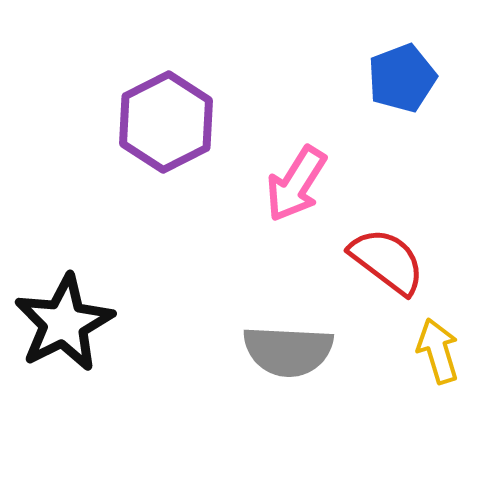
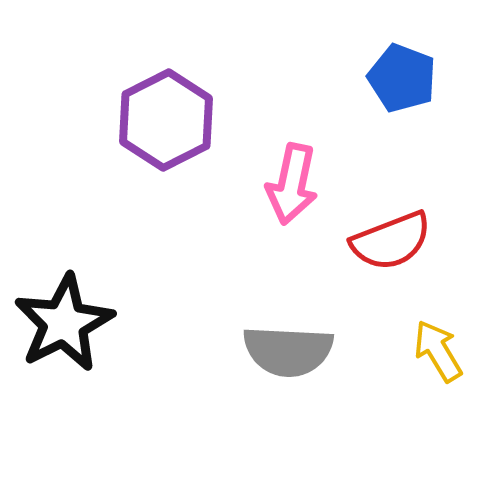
blue pentagon: rotated 30 degrees counterclockwise
purple hexagon: moved 2 px up
pink arrow: moved 4 px left; rotated 20 degrees counterclockwise
red semicircle: moved 4 px right, 20 px up; rotated 122 degrees clockwise
yellow arrow: rotated 14 degrees counterclockwise
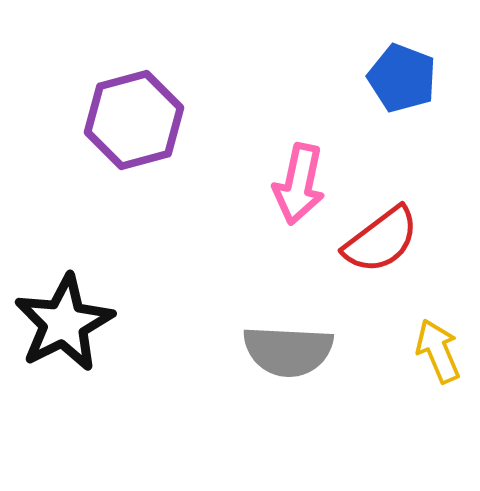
purple hexagon: moved 32 px left; rotated 12 degrees clockwise
pink arrow: moved 7 px right
red semicircle: moved 10 px left, 1 px up; rotated 16 degrees counterclockwise
yellow arrow: rotated 8 degrees clockwise
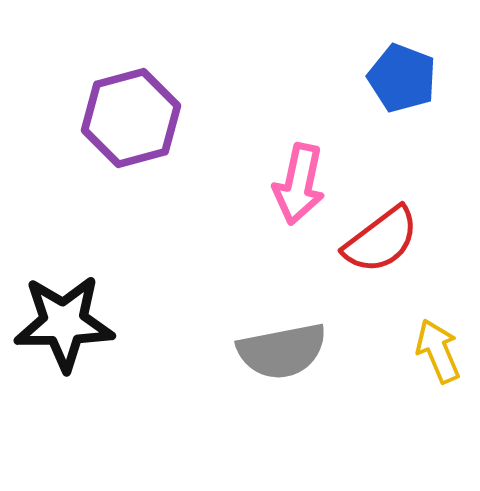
purple hexagon: moved 3 px left, 2 px up
black star: rotated 26 degrees clockwise
gray semicircle: moved 6 px left; rotated 14 degrees counterclockwise
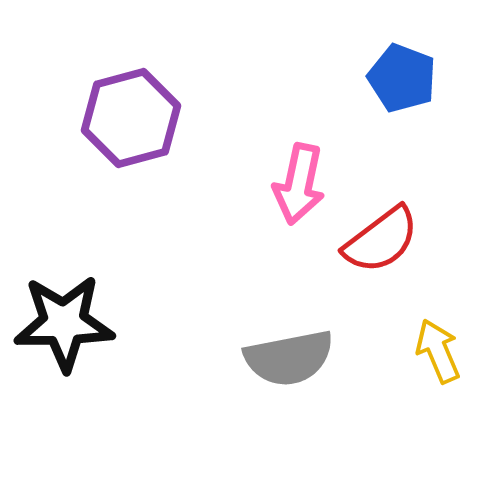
gray semicircle: moved 7 px right, 7 px down
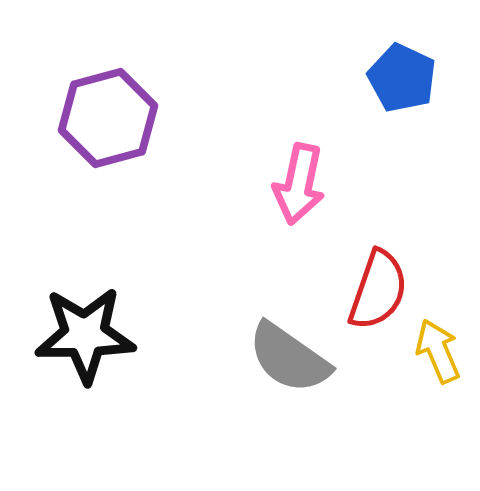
blue pentagon: rotated 4 degrees clockwise
purple hexagon: moved 23 px left
red semicircle: moved 3 px left, 50 px down; rotated 34 degrees counterclockwise
black star: moved 21 px right, 12 px down
gray semicircle: rotated 46 degrees clockwise
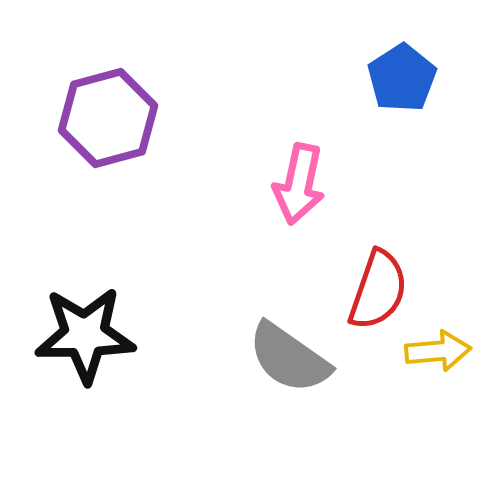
blue pentagon: rotated 14 degrees clockwise
yellow arrow: rotated 108 degrees clockwise
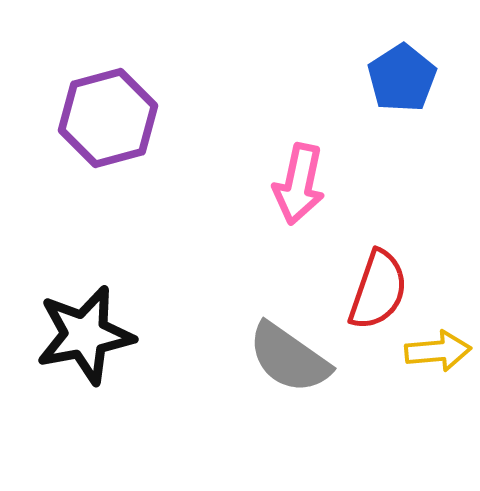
black star: rotated 10 degrees counterclockwise
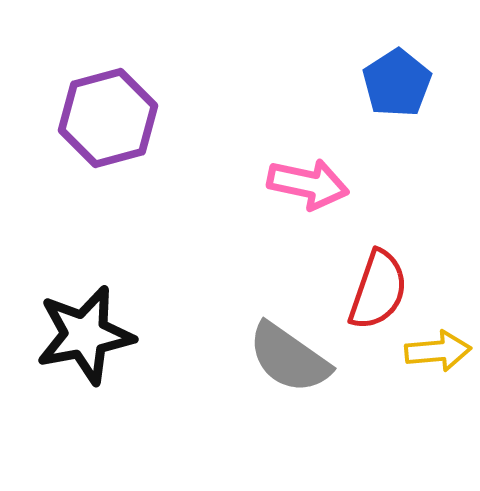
blue pentagon: moved 5 px left, 5 px down
pink arrow: moved 9 px right; rotated 90 degrees counterclockwise
